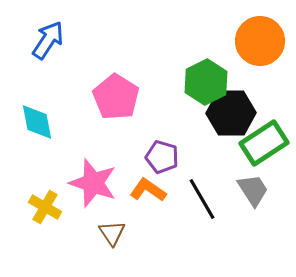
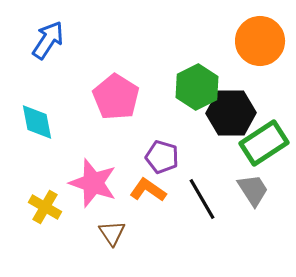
green hexagon: moved 9 px left, 5 px down
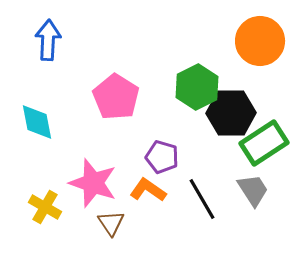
blue arrow: rotated 30 degrees counterclockwise
brown triangle: moved 1 px left, 10 px up
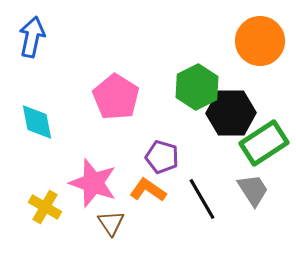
blue arrow: moved 16 px left, 3 px up; rotated 9 degrees clockwise
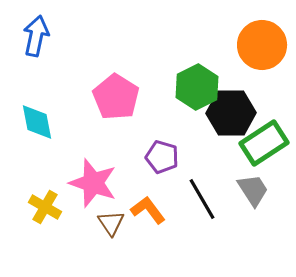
blue arrow: moved 4 px right, 1 px up
orange circle: moved 2 px right, 4 px down
orange L-shape: moved 20 px down; rotated 18 degrees clockwise
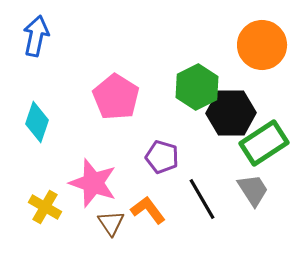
cyan diamond: rotated 30 degrees clockwise
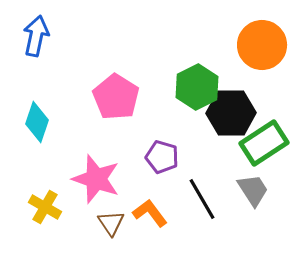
pink star: moved 3 px right, 4 px up
orange L-shape: moved 2 px right, 3 px down
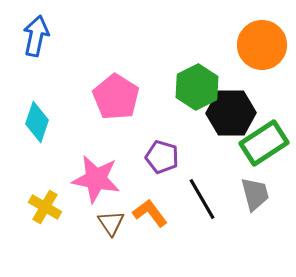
pink star: rotated 9 degrees counterclockwise
gray trapezoid: moved 2 px right, 4 px down; rotated 18 degrees clockwise
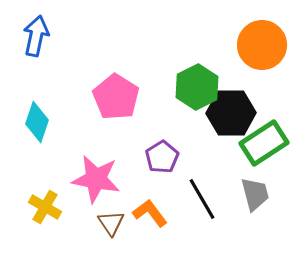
purple pentagon: rotated 24 degrees clockwise
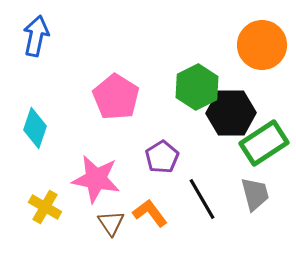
cyan diamond: moved 2 px left, 6 px down
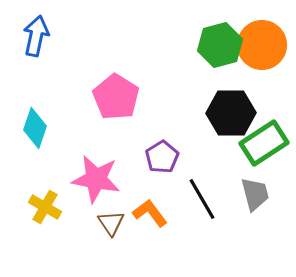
green hexagon: moved 23 px right, 42 px up; rotated 12 degrees clockwise
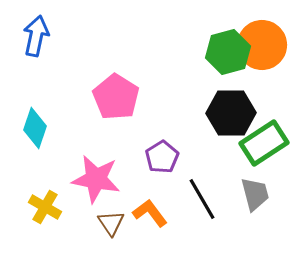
green hexagon: moved 8 px right, 7 px down
